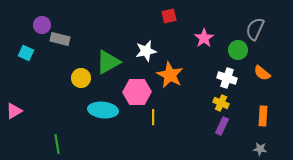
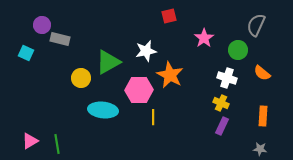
gray semicircle: moved 1 px right, 4 px up
pink hexagon: moved 2 px right, 2 px up
pink triangle: moved 16 px right, 30 px down
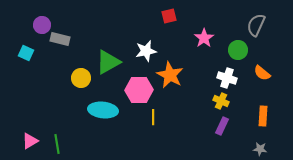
yellow cross: moved 2 px up
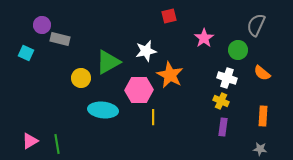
purple rectangle: moved 1 px right, 1 px down; rotated 18 degrees counterclockwise
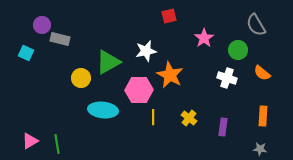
gray semicircle: rotated 55 degrees counterclockwise
yellow cross: moved 32 px left, 17 px down; rotated 14 degrees clockwise
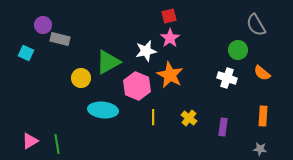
purple circle: moved 1 px right
pink star: moved 34 px left
pink hexagon: moved 2 px left, 4 px up; rotated 24 degrees clockwise
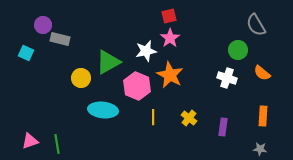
pink triangle: rotated 12 degrees clockwise
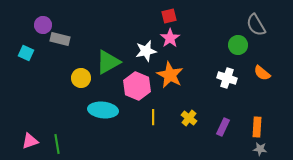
green circle: moved 5 px up
orange rectangle: moved 6 px left, 11 px down
purple rectangle: rotated 18 degrees clockwise
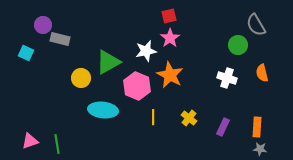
orange semicircle: rotated 36 degrees clockwise
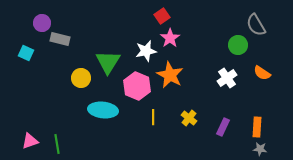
red square: moved 7 px left; rotated 21 degrees counterclockwise
purple circle: moved 1 px left, 2 px up
green triangle: rotated 28 degrees counterclockwise
orange semicircle: rotated 42 degrees counterclockwise
white cross: rotated 36 degrees clockwise
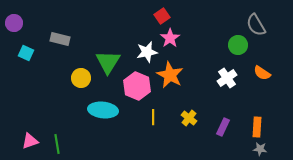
purple circle: moved 28 px left
white star: moved 1 px right, 1 px down
